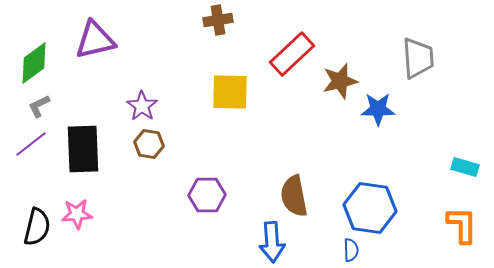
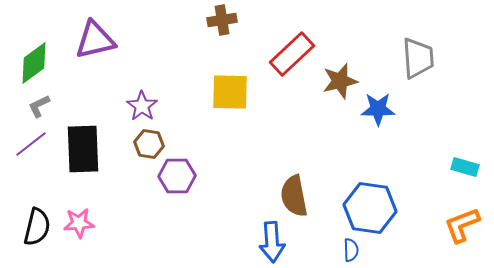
brown cross: moved 4 px right
purple hexagon: moved 30 px left, 19 px up
pink star: moved 2 px right, 9 px down
orange L-shape: rotated 111 degrees counterclockwise
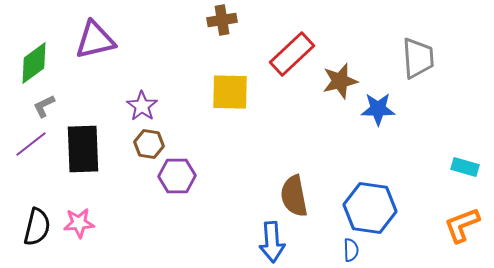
gray L-shape: moved 5 px right
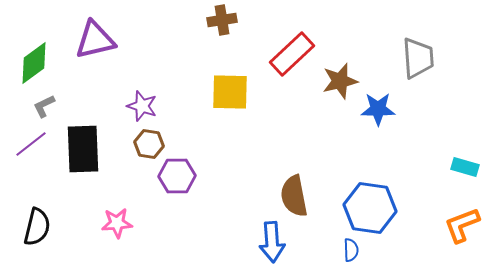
purple star: rotated 16 degrees counterclockwise
pink star: moved 38 px right
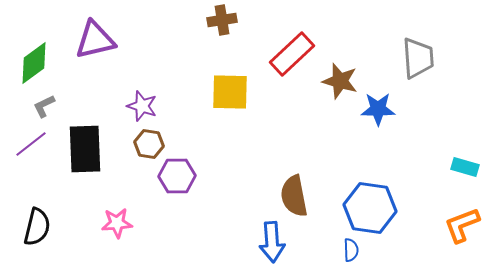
brown star: rotated 30 degrees clockwise
black rectangle: moved 2 px right
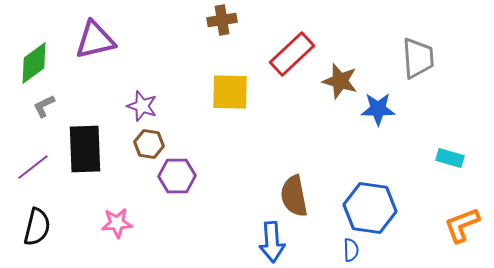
purple line: moved 2 px right, 23 px down
cyan rectangle: moved 15 px left, 9 px up
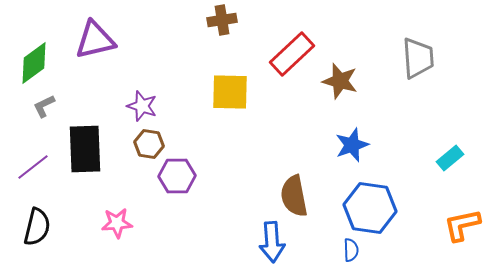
blue star: moved 26 px left, 36 px down; rotated 20 degrees counterclockwise
cyan rectangle: rotated 56 degrees counterclockwise
orange L-shape: rotated 9 degrees clockwise
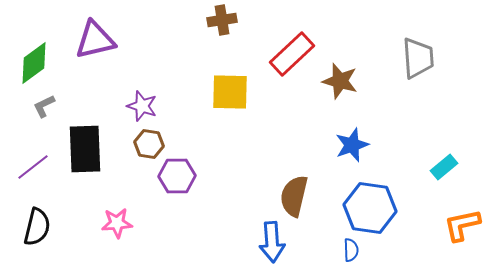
cyan rectangle: moved 6 px left, 9 px down
brown semicircle: rotated 24 degrees clockwise
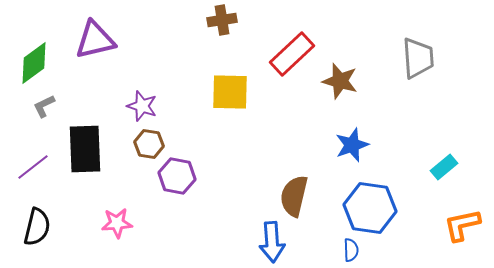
purple hexagon: rotated 12 degrees clockwise
